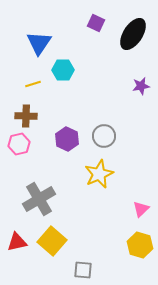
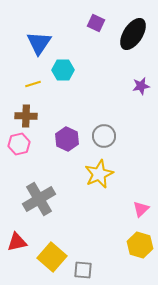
yellow square: moved 16 px down
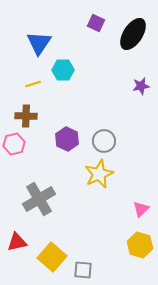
gray circle: moved 5 px down
pink hexagon: moved 5 px left
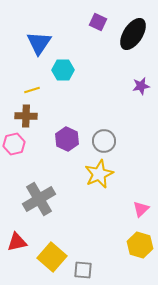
purple square: moved 2 px right, 1 px up
yellow line: moved 1 px left, 6 px down
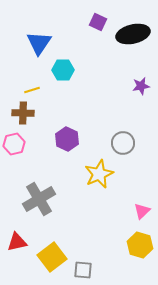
black ellipse: rotated 44 degrees clockwise
brown cross: moved 3 px left, 3 px up
gray circle: moved 19 px right, 2 px down
pink triangle: moved 1 px right, 2 px down
yellow square: rotated 12 degrees clockwise
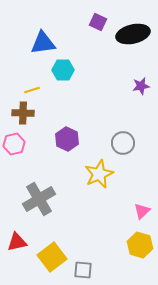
blue triangle: moved 4 px right; rotated 48 degrees clockwise
